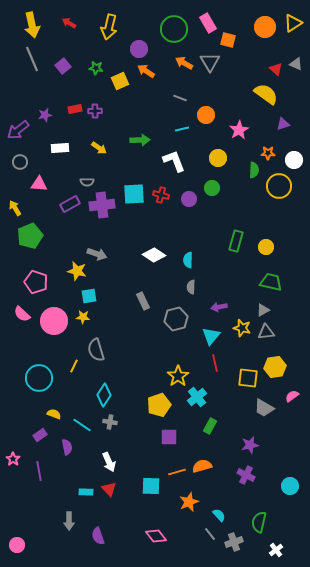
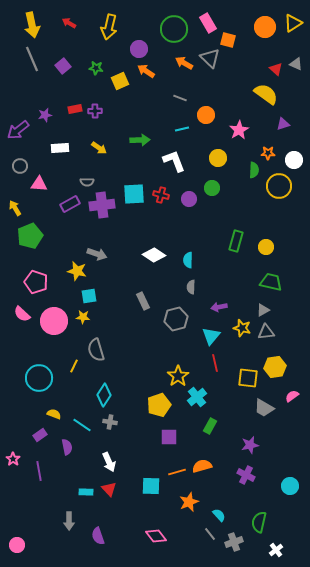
gray triangle at (210, 62): moved 4 px up; rotated 15 degrees counterclockwise
gray circle at (20, 162): moved 4 px down
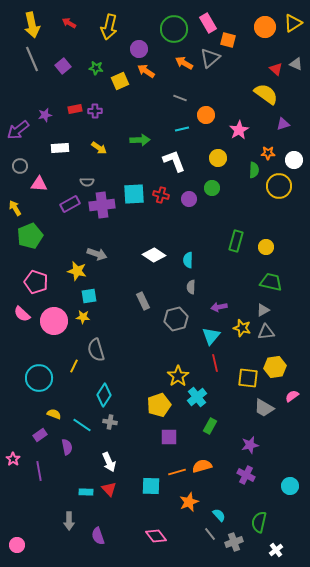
gray triangle at (210, 58): rotated 35 degrees clockwise
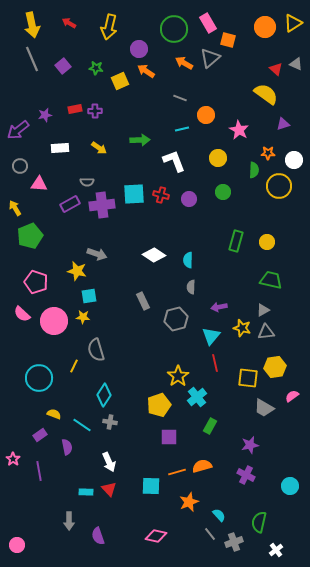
pink star at (239, 130): rotated 12 degrees counterclockwise
green circle at (212, 188): moved 11 px right, 4 px down
yellow circle at (266, 247): moved 1 px right, 5 px up
green trapezoid at (271, 282): moved 2 px up
pink diamond at (156, 536): rotated 40 degrees counterclockwise
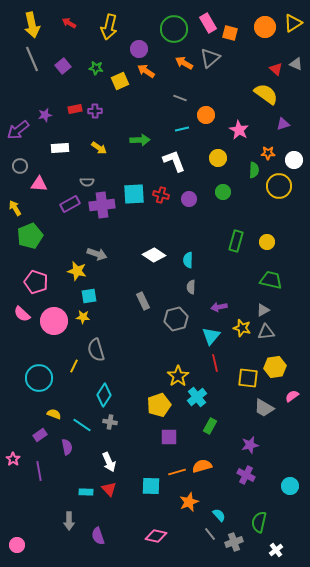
orange square at (228, 40): moved 2 px right, 7 px up
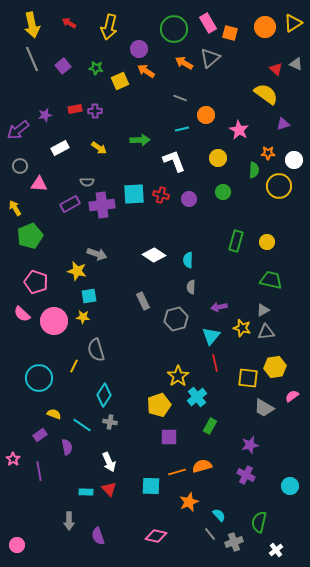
white rectangle at (60, 148): rotated 24 degrees counterclockwise
